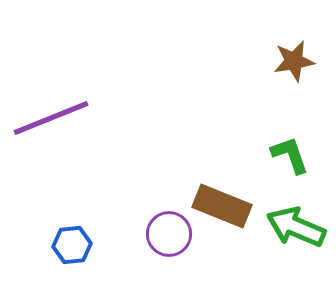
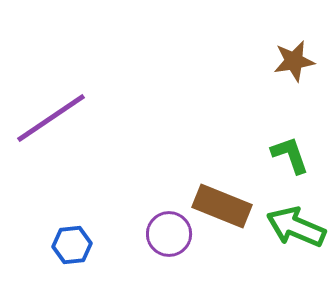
purple line: rotated 12 degrees counterclockwise
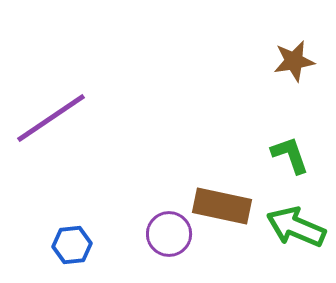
brown rectangle: rotated 10 degrees counterclockwise
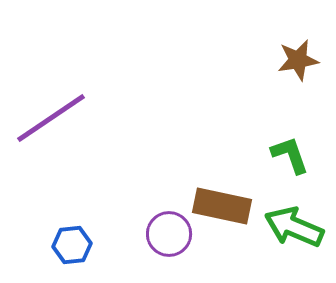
brown star: moved 4 px right, 1 px up
green arrow: moved 2 px left
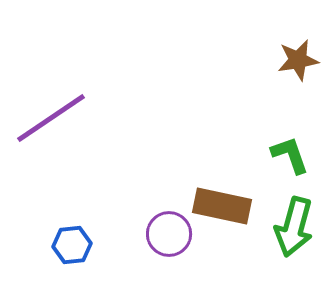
green arrow: rotated 98 degrees counterclockwise
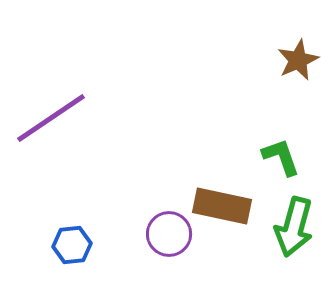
brown star: rotated 15 degrees counterclockwise
green L-shape: moved 9 px left, 2 px down
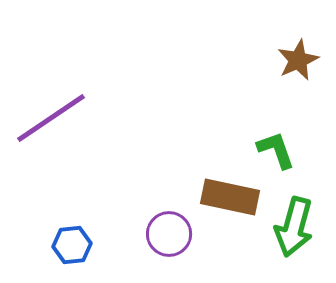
green L-shape: moved 5 px left, 7 px up
brown rectangle: moved 8 px right, 9 px up
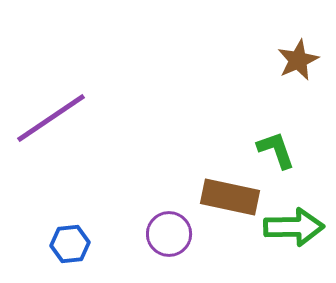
green arrow: rotated 106 degrees counterclockwise
blue hexagon: moved 2 px left, 1 px up
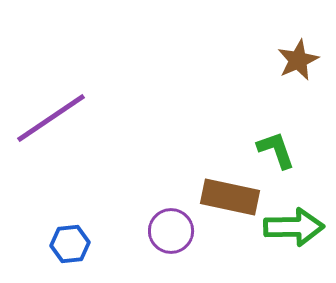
purple circle: moved 2 px right, 3 px up
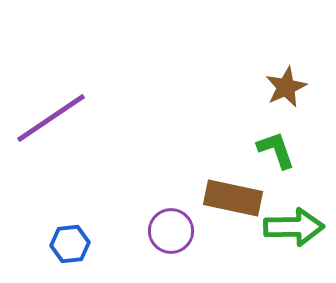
brown star: moved 12 px left, 27 px down
brown rectangle: moved 3 px right, 1 px down
